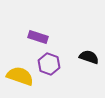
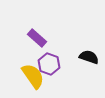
purple rectangle: moved 1 px left, 1 px down; rotated 24 degrees clockwise
yellow semicircle: moved 13 px right; rotated 36 degrees clockwise
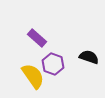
purple hexagon: moved 4 px right
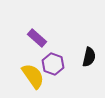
black semicircle: rotated 84 degrees clockwise
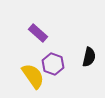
purple rectangle: moved 1 px right, 5 px up
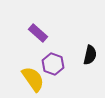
black semicircle: moved 1 px right, 2 px up
yellow semicircle: moved 3 px down
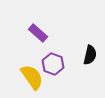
yellow semicircle: moved 1 px left, 2 px up
